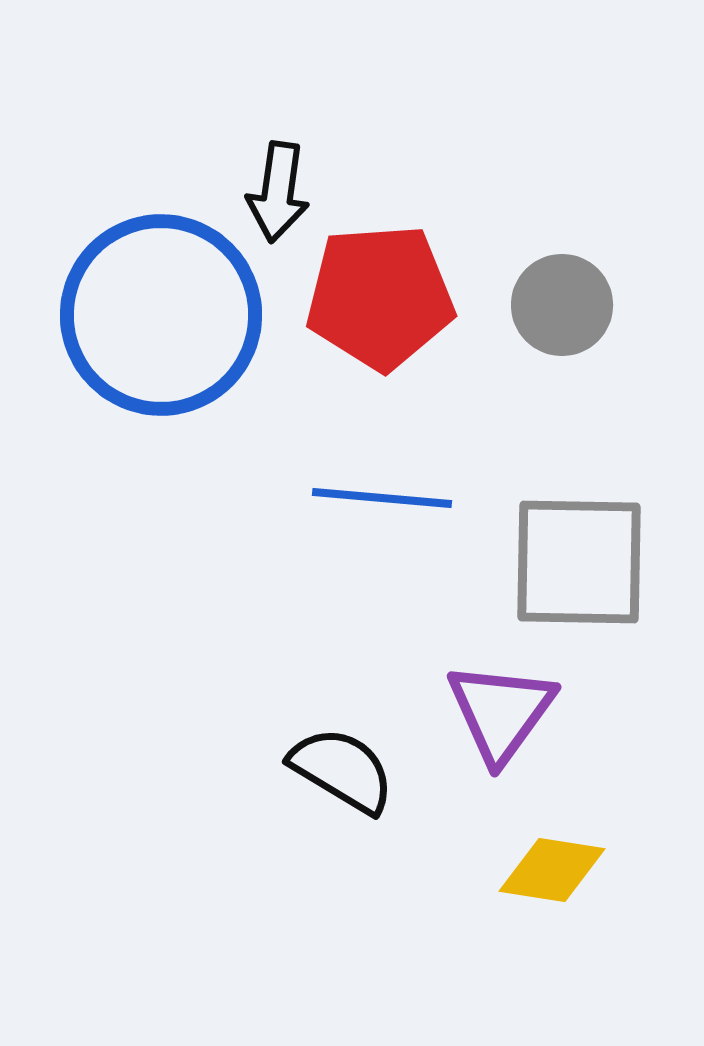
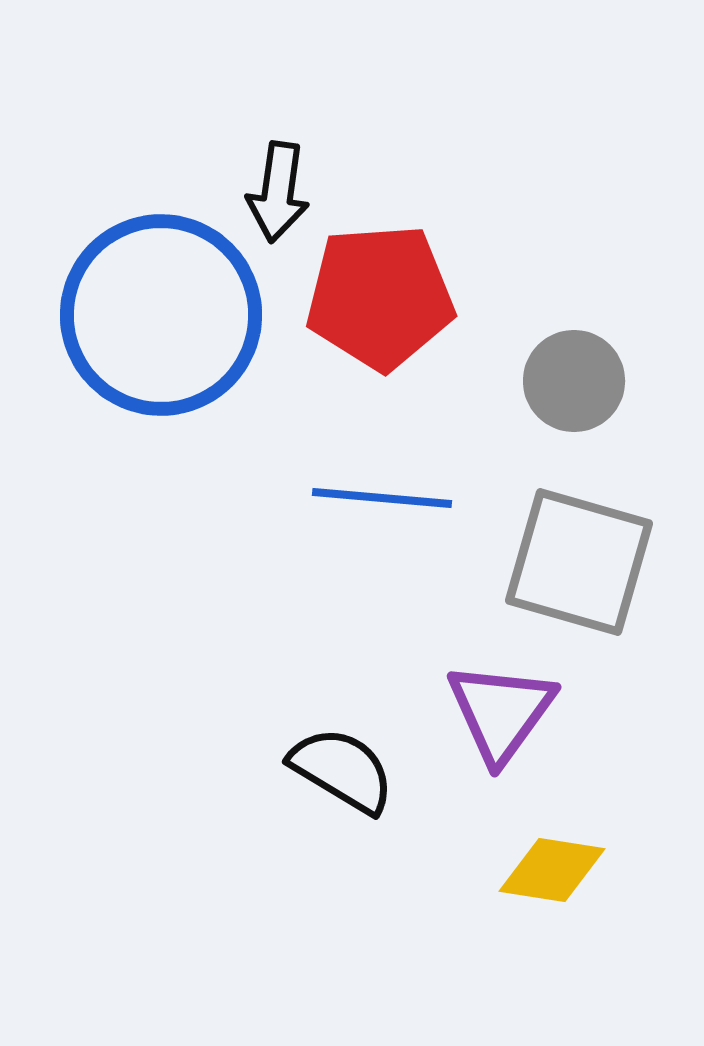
gray circle: moved 12 px right, 76 px down
gray square: rotated 15 degrees clockwise
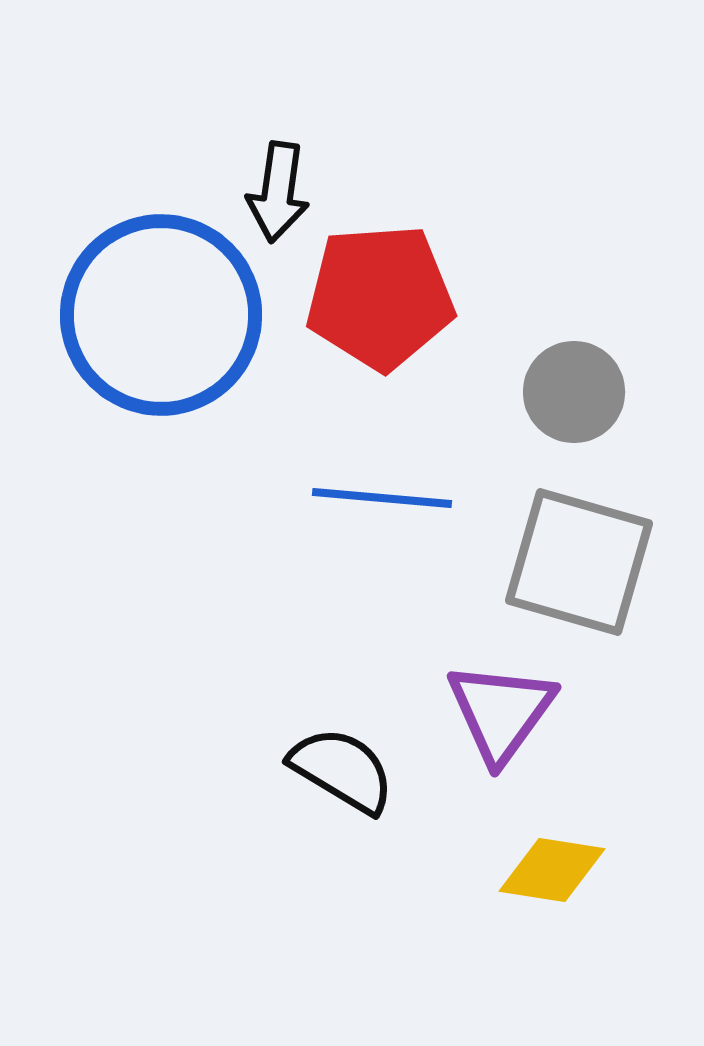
gray circle: moved 11 px down
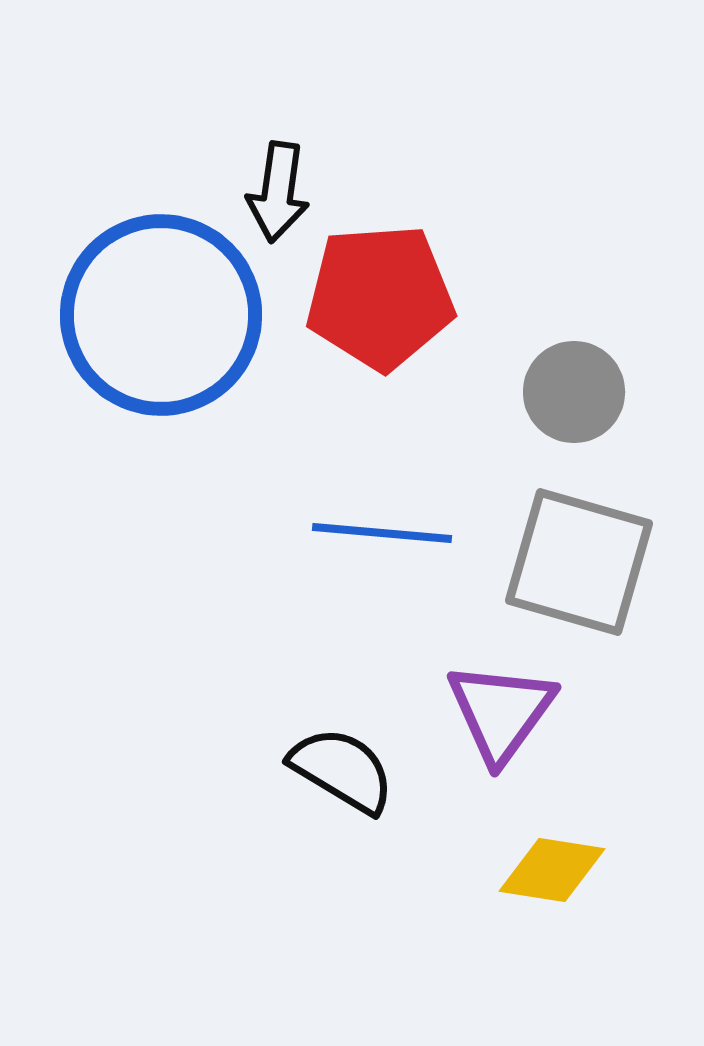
blue line: moved 35 px down
